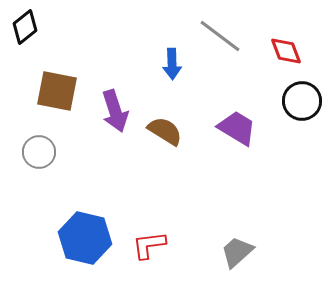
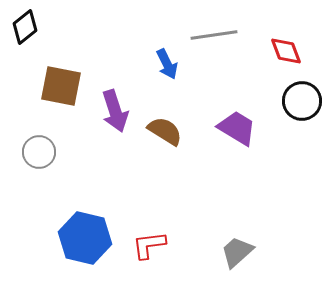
gray line: moved 6 px left, 1 px up; rotated 45 degrees counterclockwise
blue arrow: moved 5 px left; rotated 24 degrees counterclockwise
brown square: moved 4 px right, 5 px up
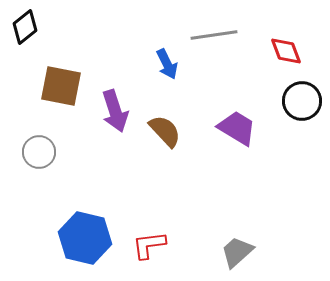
brown semicircle: rotated 15 degrees clockwise
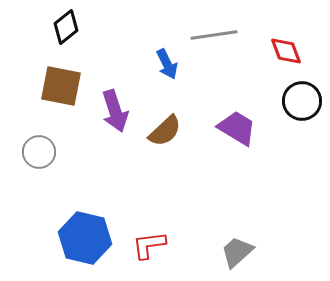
black diamond: moved 41 px right
brown semicircle: rotated 90 degrees clockwise
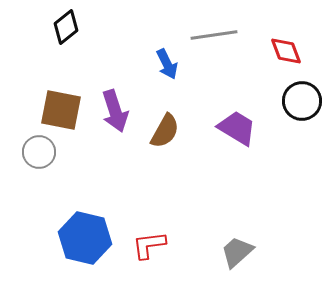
brown square: moved 24 px down
brown semicircle: rotated 18 degrees counterclockwise
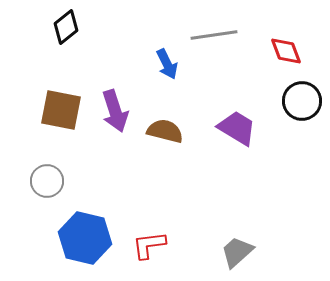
brown semicircle: rotated 105 degrees counterclockwise
gray circle: moved 8 px right, 29 px down
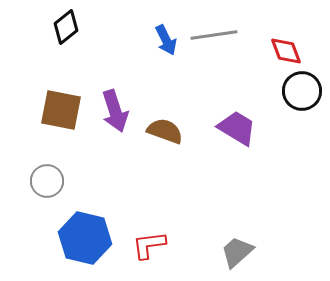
blue arrow: moved 1 px left, 24 px up
black circle: moved 10 px up
brown semicircle: rotated 6 degrees clockwise
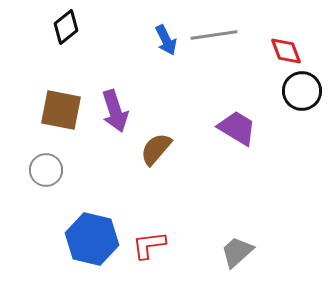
brown semicircle: moved 9 px left, 18 px down; rotated 69 degrees counterclockwise
gray circle: moved 1 px left, 11 px up
blue hexagon: moved 7 px right, 1 px down
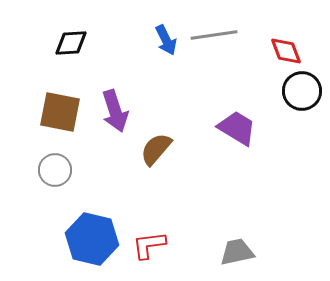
black diamond: moved 5 px right, 16 px down; rotated 36 degrees clockwise
brown square: moved 1 px left, 2 px down
gray circle: moved 9 px right
gray trapezoid: rotated 30 degrees clockwise
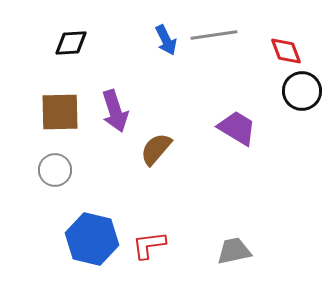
brown square: rotated 12 degrees counterclockwise
gray trapezoid: moved 3 px left, 1 px up
